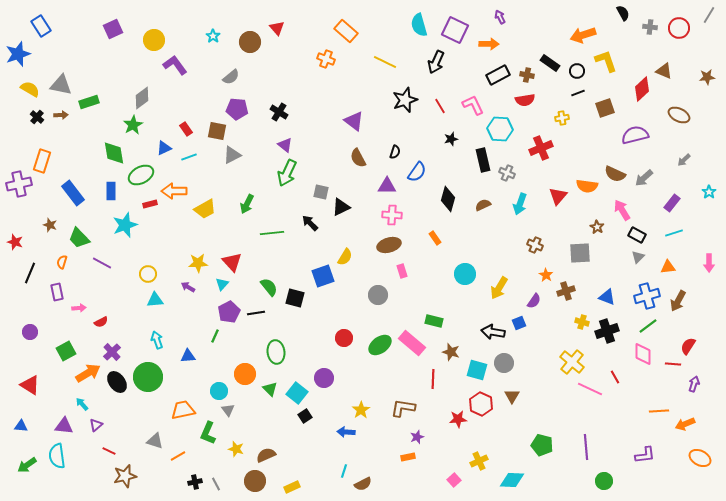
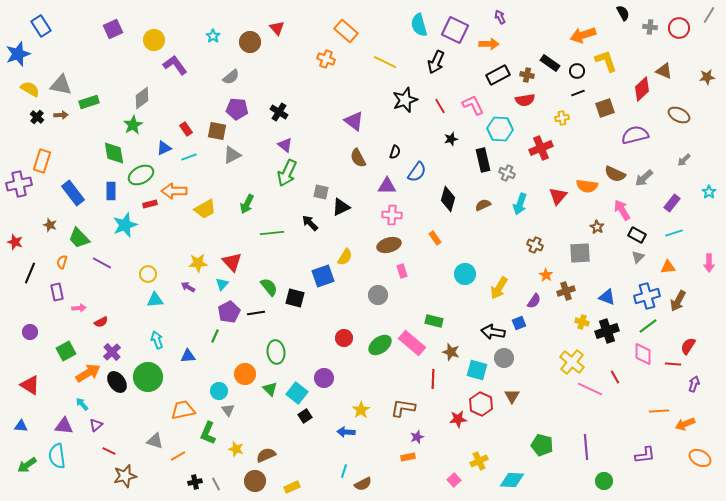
gray circle at (504, 363): moved 5 px up
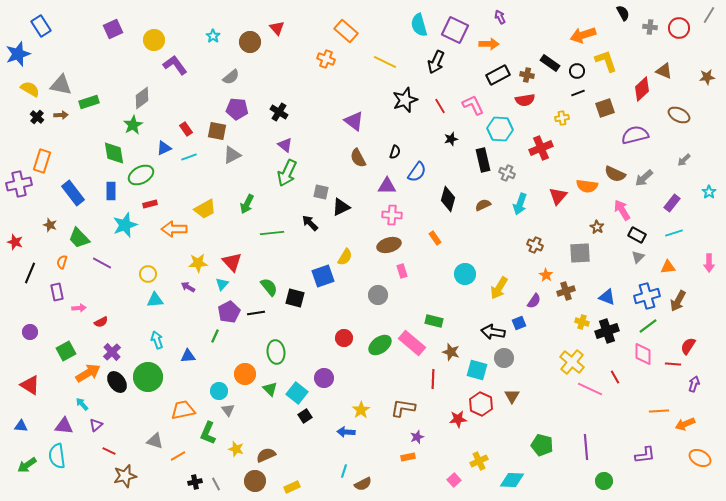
orange arrow at (174, 191): moved 38 px down
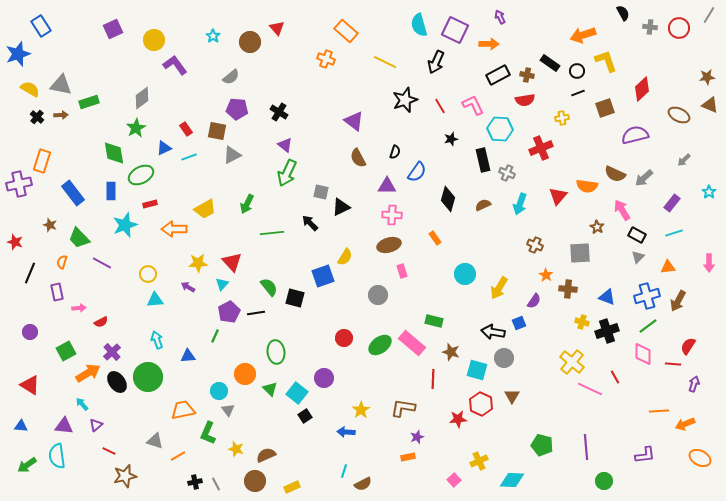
brown triangle at (664, 71): moved 46 px right, 34 px down
green star at (133, 125): moved 3 px right, 3 px down
brown cross at (566, 291): moved 2 px right, 2 px up; rotated 24 degrees clockwise
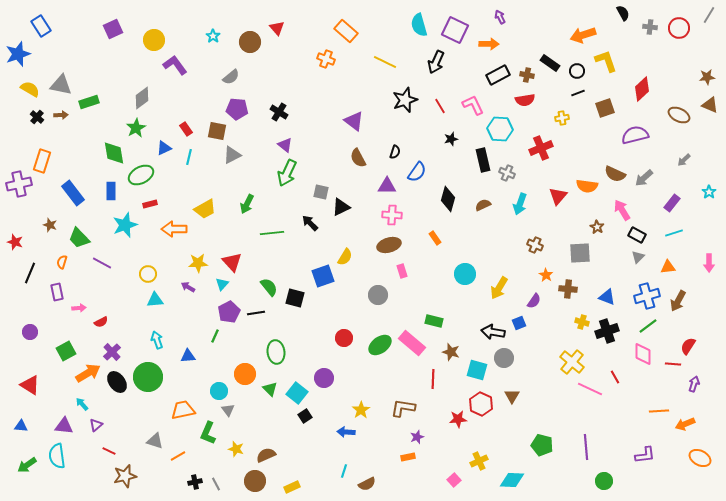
cyan line at (189, 157): rotated 56 degrees counterclockwise
brown semicircle at (363, 484): moved 4 px right
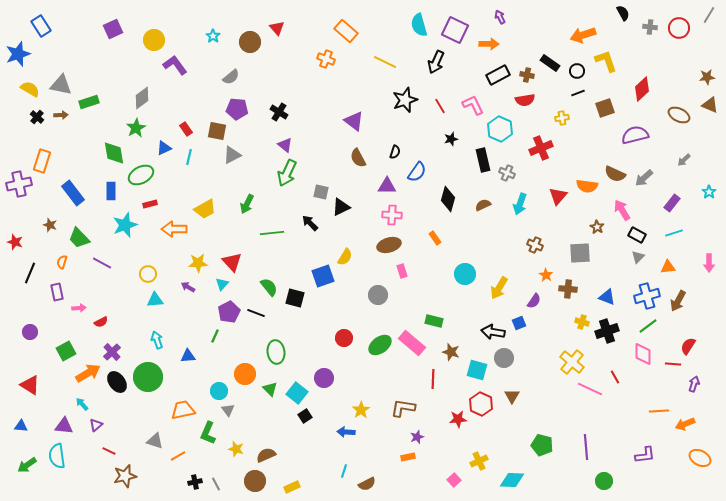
cyan hexagon at (500, 129): rotated 20 degrees clockwise
black line at (256, 313): rotated 30 degrees clockwise
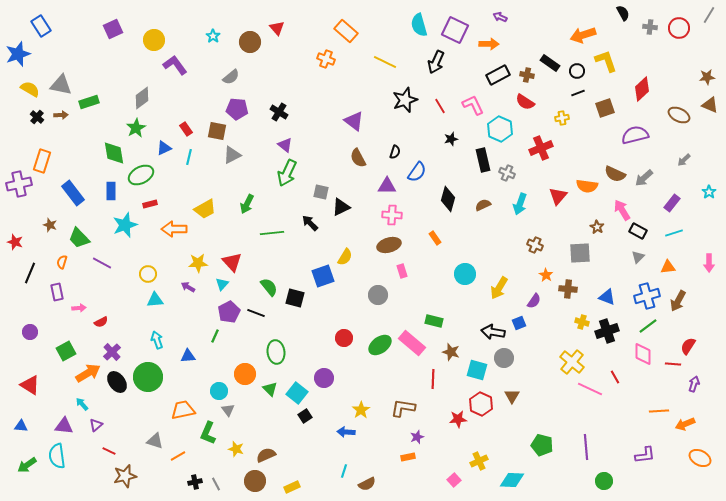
purple arrow at (500, 17): rotated 40 degrees counterclockwise
red semicircle at (525, 100): moved 2 px down; rotated 42 degrees clockwise
black rectangle at (637, 235): moved 1 px right, 4 px up
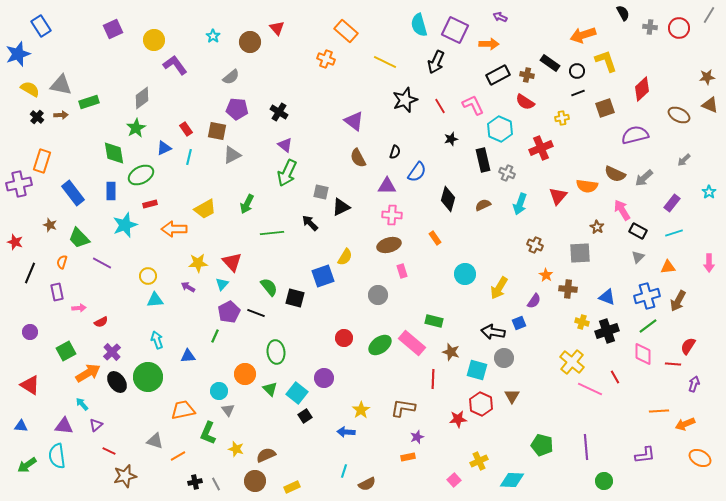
yellow circle at (148, 274): moved 2 px down
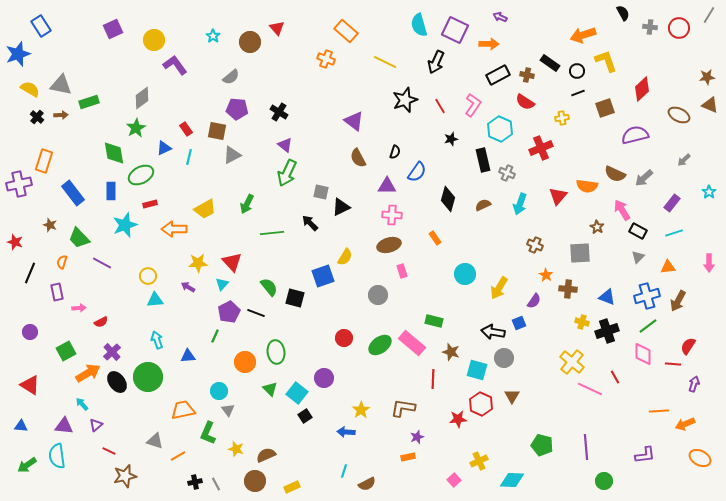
pink L-shape at (473, 105): rotated 60 degrees clockwise
orange rectangle at (42, 161): moved 2 px right
orange circle at (245, 374): moved 12 px up
